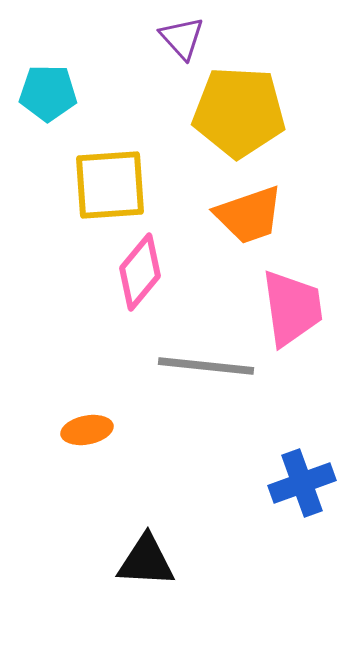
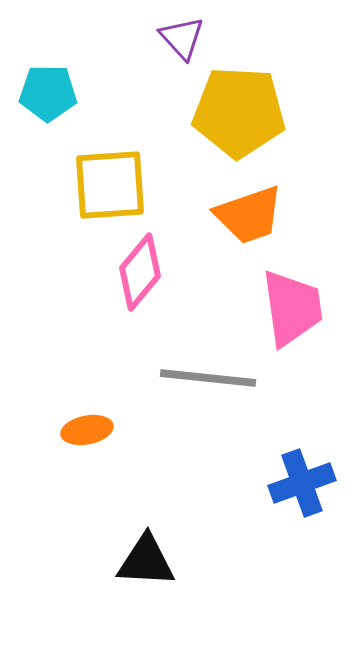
gray line: moved 2 px right, 12 px down
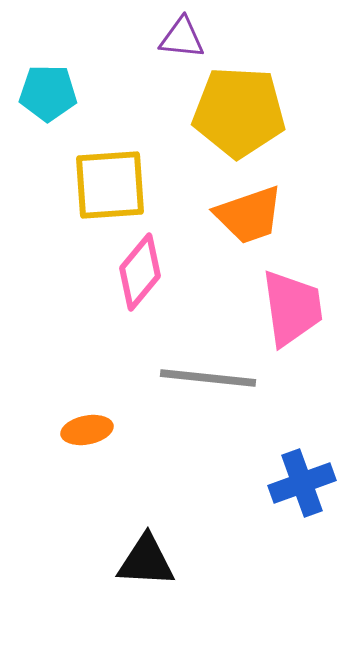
purple triangle: rotated 42 degrees counterclockwise
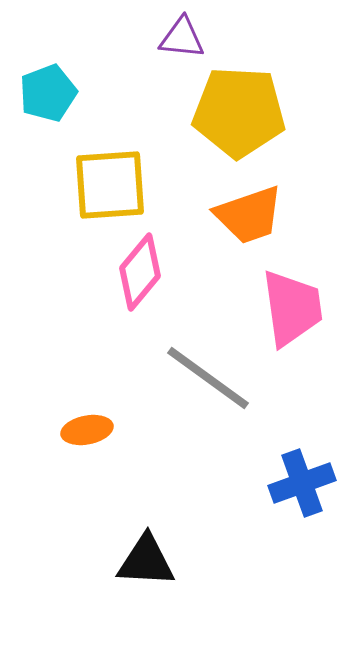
cyan pentagon: rotated 22 degrees counterclockwise
gray line: rotated 30 degrees clockwise
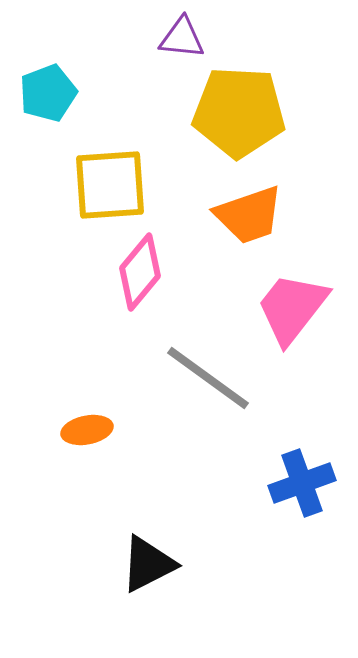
pink trapezoid: rotated 134 degrees counterclockwise
black triangle: moved 2 px right, 3 px down; rotated 30 degrees counterclockwise
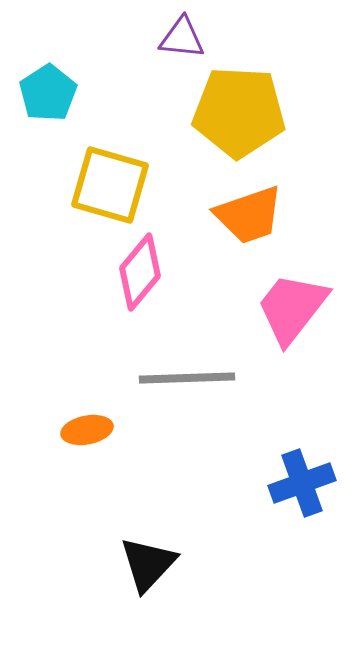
cyan pentagon: rotated 12 degrees counterclockwise
yellow square: rotated 20 degrees clockwise
gray line: moved 21 px left; rotated 38 degrees counterclockwise
black triangle: rotated 20 degrees counterclockwise
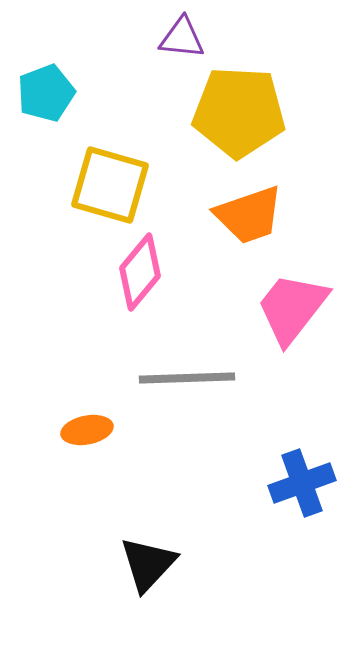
cyan pentagon: moved 2 px left; rotated 12 degrees clockwise
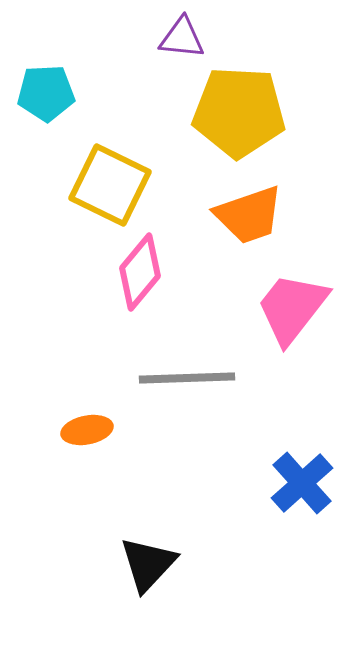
cyan pentagon: rotated 18 degrees clockwise
yellow square: rotated 10 degrees clockwise
blue cross: rotated 22 degrees counterclockwise
